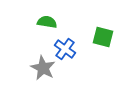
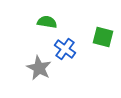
gray star: moved 4 px left
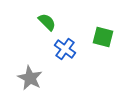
green semicircle: rotated 36 degrees clockwise
gray star: moved 9 px left, 10 px down
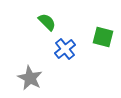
blue cross: rotated 15 degrees clockwise
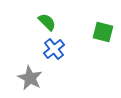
green square: moved 5 px up
blue cross: moved 11 px left
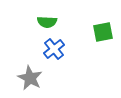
green semicircle: rotated 138 degrees clockwise
green square: rotated 25 degrees counterclockwise
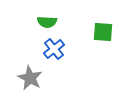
green square: rotated 15 degrees clockwise
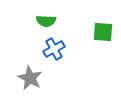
green semicircle: moved 1 px left, 1 px up
blue cross: rotated 10 degrees clockwise
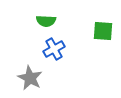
green square: moved 1 px up
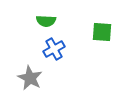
green square: moved 1 px left, 1 px down
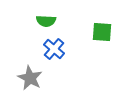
blue cross: rotated 20 degrees counterclockwise
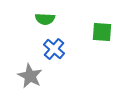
green semicircle: moved 1 px left, 2 px up
gray star: moved 2 px up
